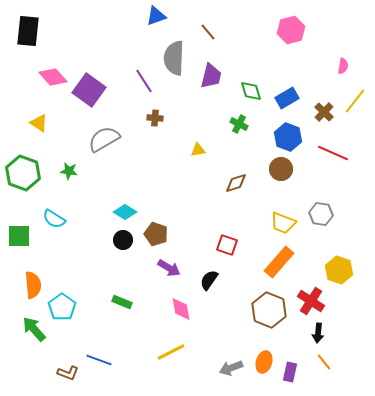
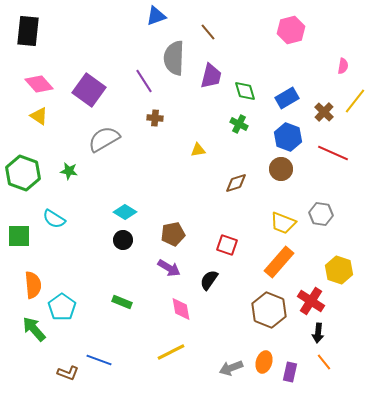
pink diamond at (53, 77): moved 14 px left, 7 px down
green diamond at (251, 91): moved 6 px left
yellow triangle at (39, 123): moved 7 px up
brown pentagon at (156, 234): moved 17 px right; rotated 30 degrees counterclockwise
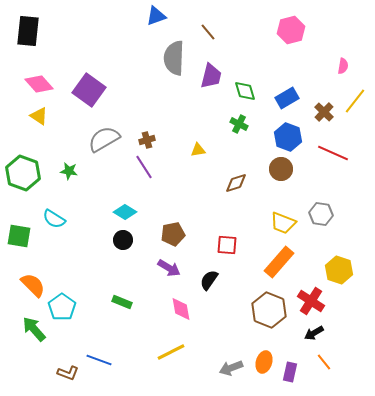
purple line at (144, 81): moved 86 px down
brown cross at (155, 118): moved 8 px left, 22 px down; rotated 21 degrees counterclockwise
green square at (19, 236): rotated 10 degrees clockwise
red square at (227, 245): rotated 15 degrees counterclockwise
orange semicircle at (33, 285): rotated 40 degrees counterclockwise
black arrow at (318, 333): moved 4 px left; rotated 54 degrees clockwise
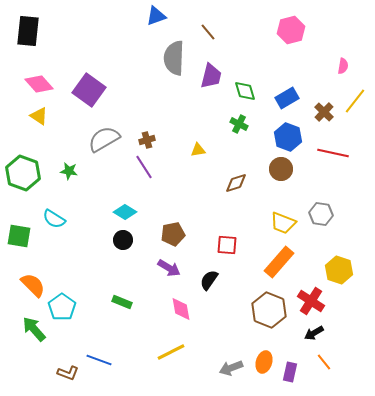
red line at (333, 153): rotated 12 degrees counterclockwise
